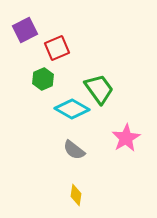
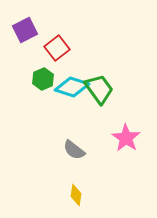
red square: rotated 15 degrees counterclockwise
cyan diamond: moved 22 px up; rotated 12 degrees counterclockwise
pink star: rotated 8 degrees counterclockwise
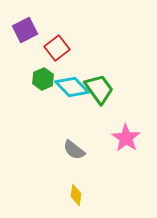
cyan diamond: rotated 28 degrees clockwise
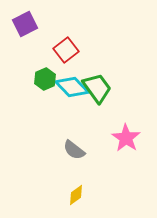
purple square: moved 6 px up
red square: moved 9 px right, 2 px down
green hexagon: moved 2 px right
green trapezoid: moved 2 px left, 1 px up
yellow diamond: rotated 45 degrees clockwise
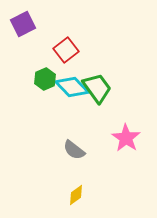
purple square: moved 2 px left
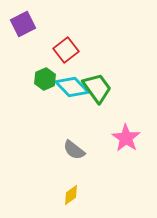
yellow diamond: moved 5 px left
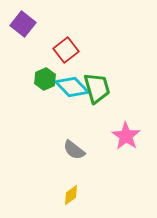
purple square: rotated 25 degrees counterclockwise
green trapezoid: rotated 20 degrees clockwise
pink star: moved 2 px up
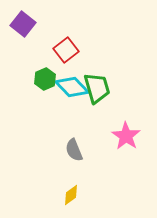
gray semicircle: rotated 30 degrees clockwise
